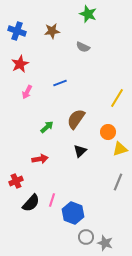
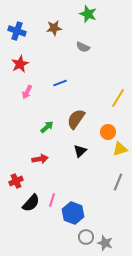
brown star: moved 2 px right, 3 px up
yellow line: moved 1 px right
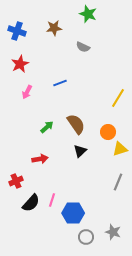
brown semicircle: moved 5 px down; rotated 110 degrees clockwise
blue hexagon: rotated 20 degrees counterclockwise
gray star: moved 8 px right, 11 px up
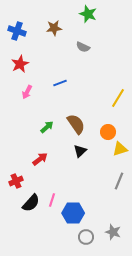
red arrow: rotated 28 degrees counterclockwise
gray line: moved 1 px right, 1 px up
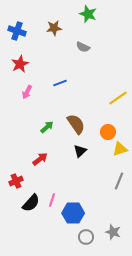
yellow line: rotated 24 degrees clockwise
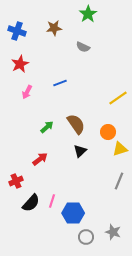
green star: rotated 18 degrees clockwise
pink line: moved 1 px down
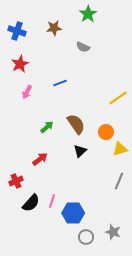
orange circle: moved 2 px left
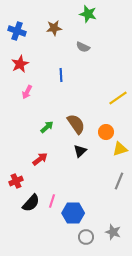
green star: rotated 24 degrees counterclockwise
blue line: moved 1 px right, 8 px up; rotated 72 degrees counterclockwise
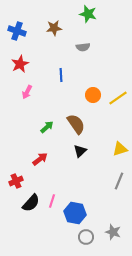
gray semicircle: rotated 32 degrees counterclockwise
orange circle: moved 13 px left, 37 px up
blue hexagon: moved 2 px right; rotated 10 degrees clockwise
